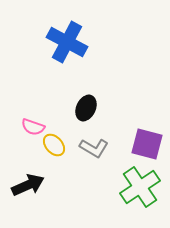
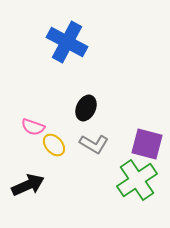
gray L-shape: moved 4 px up
green cross: moved 3 px left, 7 px up
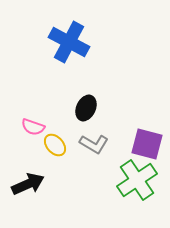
blue cross: moved 2 px right
yellow ellipse: moved 1 px right
black arrow: moved 1 px up
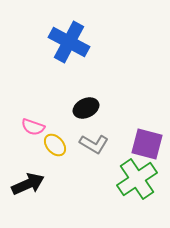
black ellipse: rotated 40 degrees clockwise
green cross: moved 1 px up
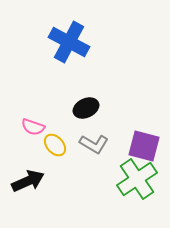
purple square: moved 3 px left, 2 px down
black arrow: moved 3 px up
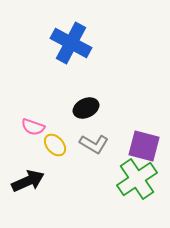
blue cross: moved 2 px right, 1 px down
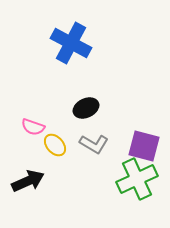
green cross: rotated 9 degrees clockwise
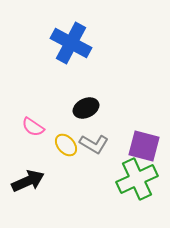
pink semicircle: rotated 15 degrees clockwise
yellow ellipse: moved 11 px right
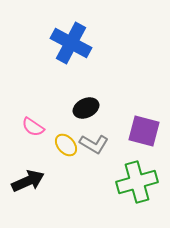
purple square: moved 15 px up
green cross: moved 3 px down; rotated 9 degrees clockwise
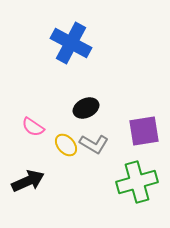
purple square: rotated 24 degrees counterclockwise
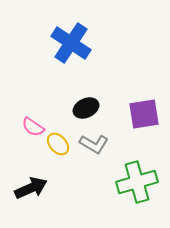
blue cross: rotated 6 degrees clockwise
purple square: moved 17 px up
yellow ellipse: moved 8 px left, 1 px up
black arrow: moved 3 px right, 7 px down
